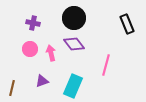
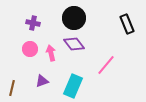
pink line: rotated 25 degrees clockwise
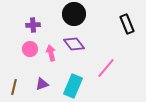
black circle: moved 4 px up
purple cross: moved 2 px down; rotated 16 degrees counterclockwise
pink line: moved 3 px down
purple triangle: moved 3 px down
brown line: moved 2 px right, 1 px up
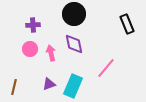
purple diamond: rotated 25 degrees clockwise
purple triangle: moved 7 px right
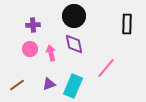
black circle: moved 2 px down
black rectangle: rotated 24 degrees clockwise
brown line: moved 3 px right, 2 px up; rotated 42 degrees clockwise
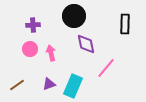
black rectangle: moved 2 px left
purple diamond: moved 12 px right
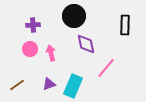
black rectangle: moved 1 px down
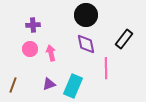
black circle: moved 12 px right, 1 px up
black rectangle: moved 1 px left, 14 px down; rotated 36 degrees clockwise
pink line: rotated 40 degrees counterclockwise
brown line: moved 4 px left; rotated 35 degrees counterclockwise
